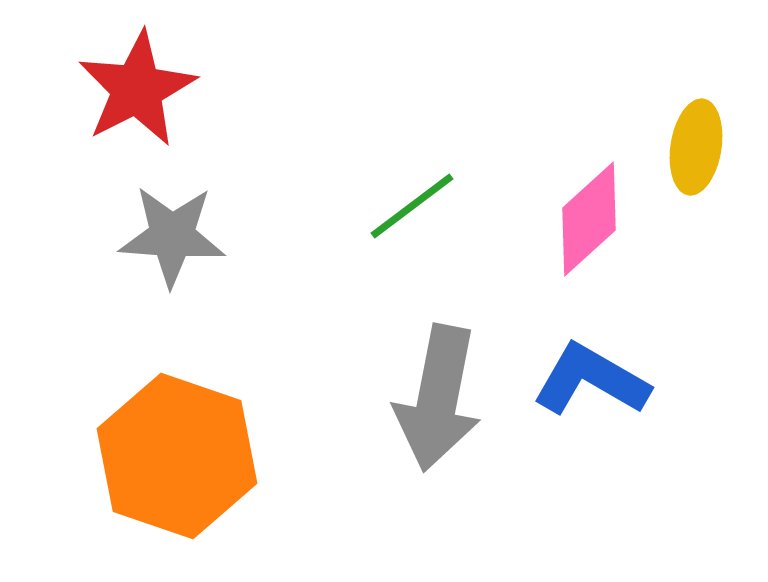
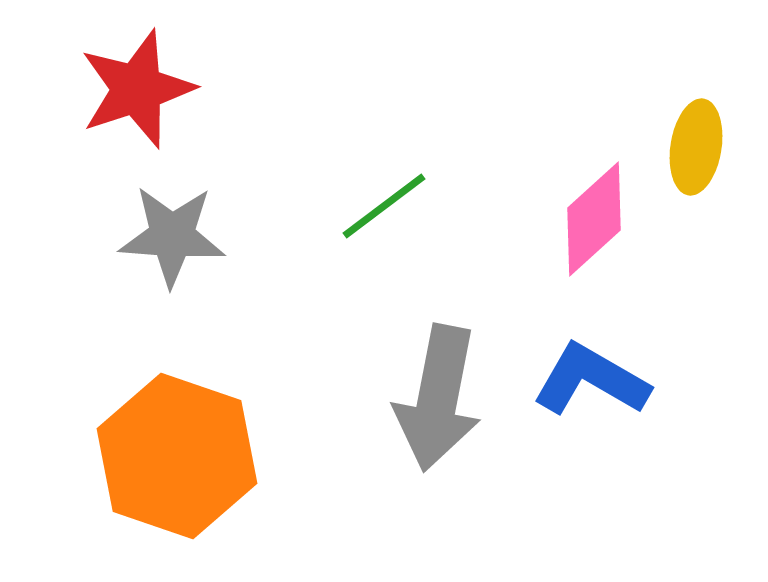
red star: rotated 9 degrees clockwise
green line: moved 28 px left
pink diamond: moved 5 px right
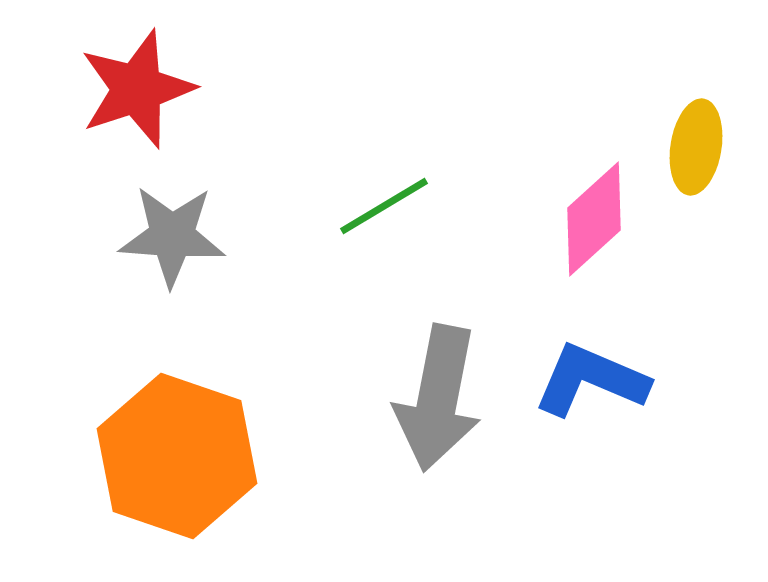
green line: rotated 6 degrees clockwise
blue L-shape: rotated 7 degrees counterclockwise
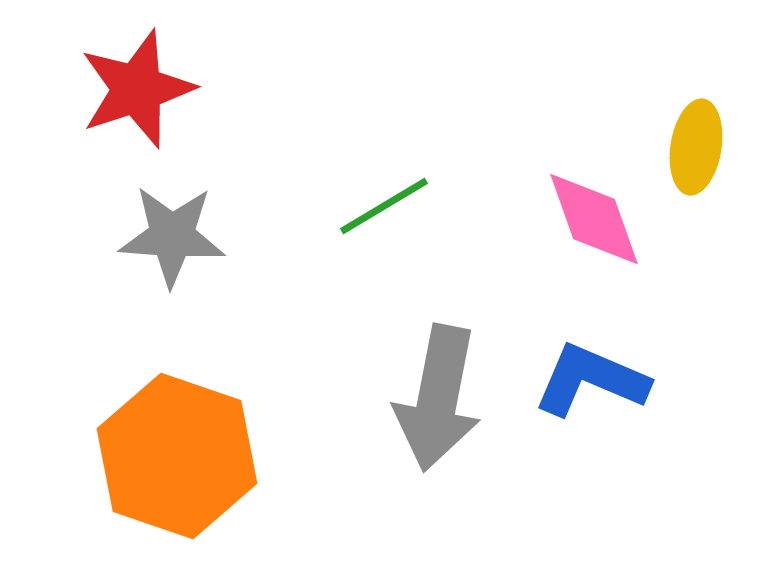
pink diamond: rotated 67 degrees counterclockwise
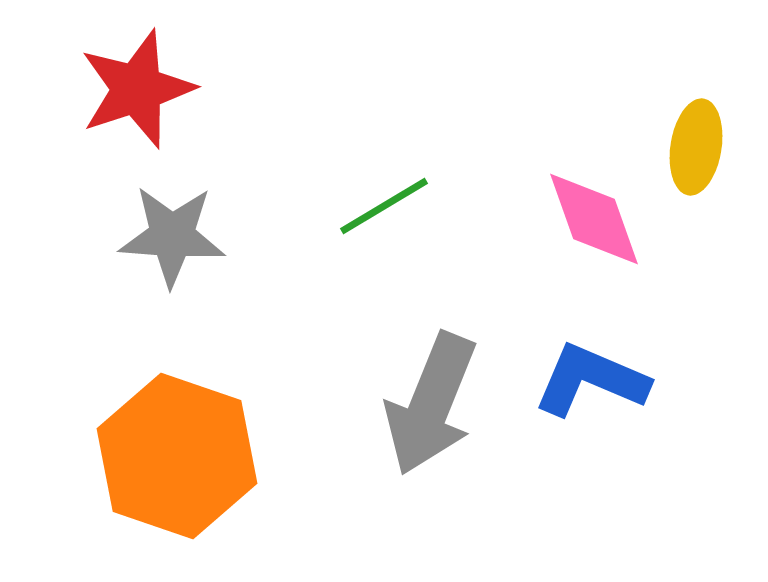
gray arrow: moved 7 px left, 6 px down; rotated 11 degrees clockwise
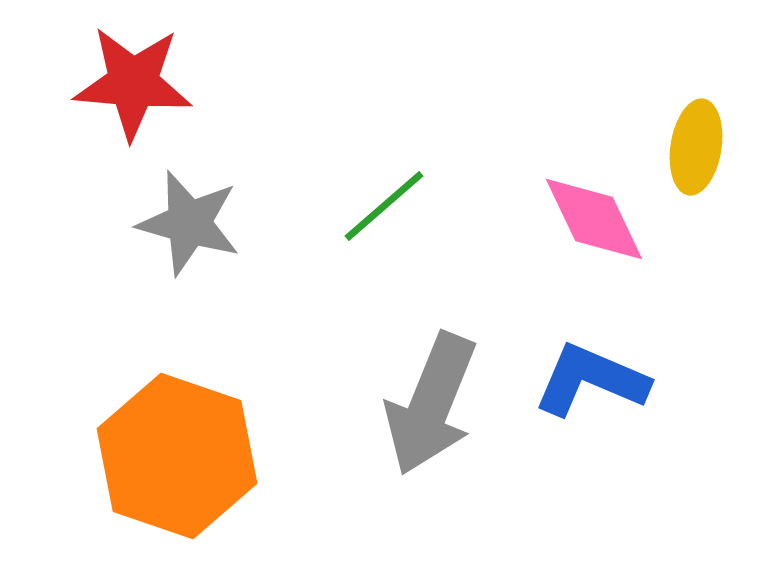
red star: moved 4 px left, 6 px up; rotated 23 degrees clockwise
green line: rotated 10 degrees counterclockwise
pink diamond: rotated 6 degrees counterclockwise
gray star: moved 17 px right, 13 px up; rotated 12 degrees clockwise
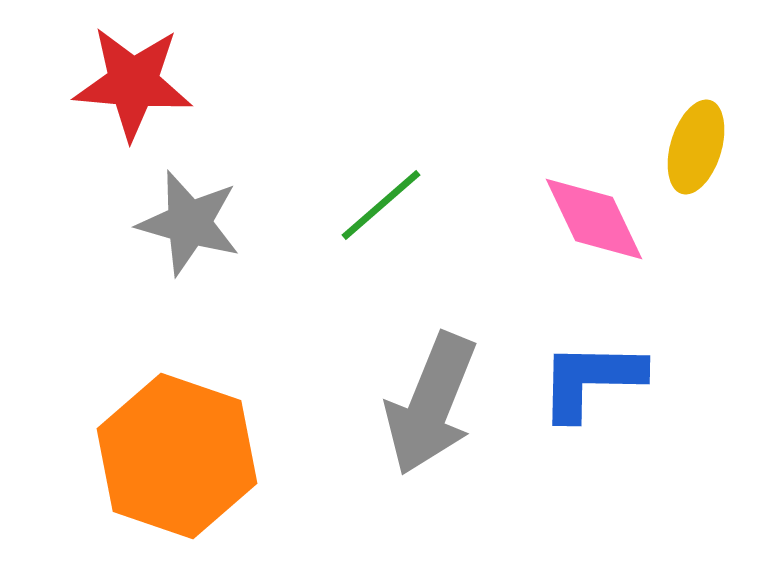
yellow ellipse: rotated 8 degrees clockwise
green line: moved 3 px left, 1 px up
blue L-shape: rotated 22 degrees counterclockwise
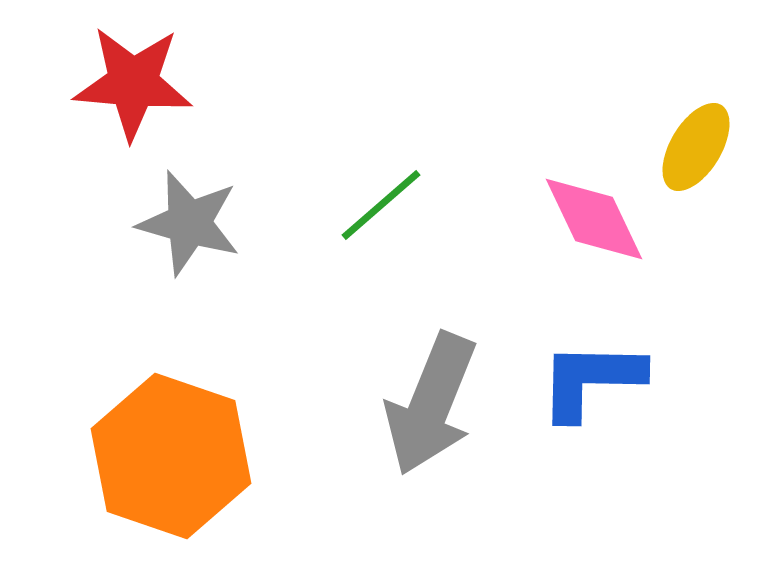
yellow ellipse: rotated 14 degrees clockwise
orange hexagon: moved 6 px left
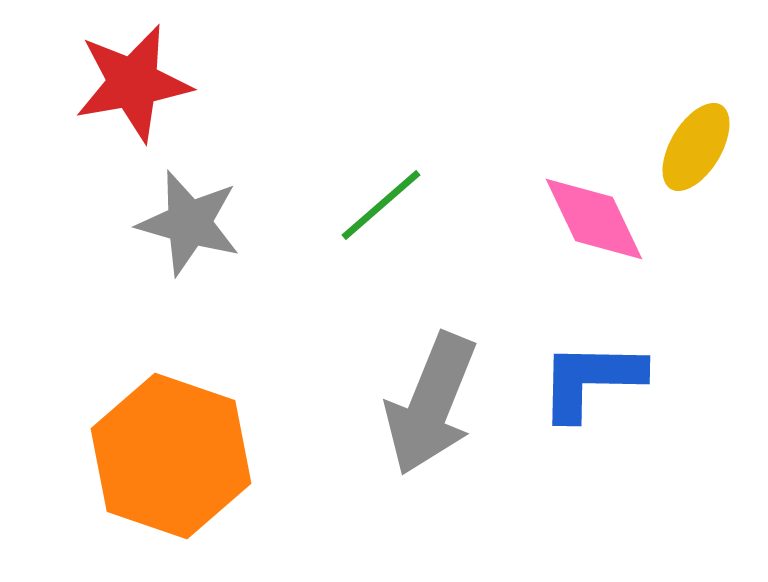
red star: rotated 15 degrees counterclockwise
